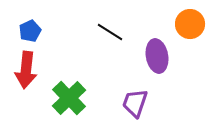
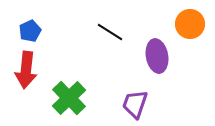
purple trapezoid: moved 1 px down
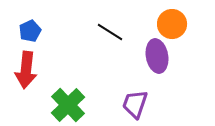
orange circle: moved 18 px left
green cross: moved 1 px left, 7 px down
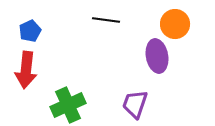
orange circle: moved 3 px right
black line: moved 4 px left, 12 px up; rotated 24 degrees counterclockwise
green cross: rotated 20 degrees clockwise
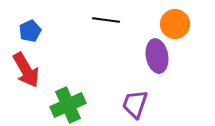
red arrow: rotated 36 degrees counterclockwise
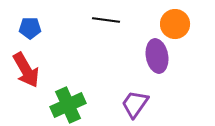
blue pentagon: moved 3 px up; rotated 25 degrees clockwise
purple trapezoid: rotated 16 degrees clockwise
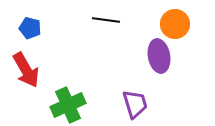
blue pentagon: rotated 15 degrees clockwise
purple ellipse: moved 2 px right
purple trapezoid: rotated 128 degrees clockwise
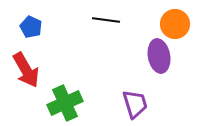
blue pentagon: moved 1 px right, 1 px up; rotated 10 degrees clockwise
green cross: moved 3 px left, 2 px up
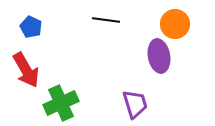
green cross: moved 4 px left
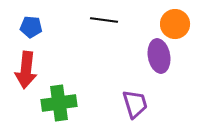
black line: moved 2 px left
blue pentagon: rotated 20 degrees counterclockwise
red arrow: rotated 36 degrees clockwise
green cross: moved 2 px left; rotated 16 degrees clockwise
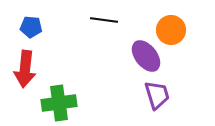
orange circle: moved 4 px left, 6 px down
purple ellipse: moved 13 px left; rotated 28 degrees counterclockwise
red arrow: moved 1 px left, 1 px up
purple trapezoid: moved 22 px right, 9 px up
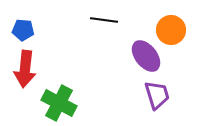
blue pentagon: moved 8 px left, 3 px down
green cross: rotated 36 degrees clockwise
